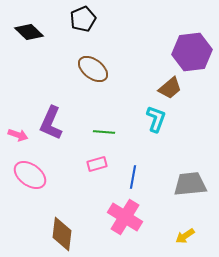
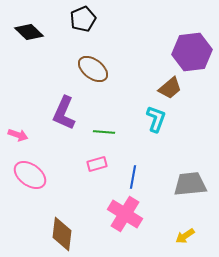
purple L-shape: moved 13 px right, 10 px up
pink cross: moved 3 px up
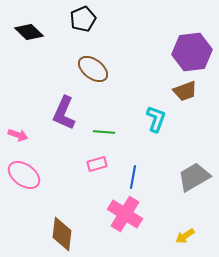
brown trapezoid: moved 15 px right, 3 px down; rotated 20 degrees clockwise
pink ellipse: moved 6 px left
gray trapezoid: moved 4 px right, 7 px up; rotated 24 degrees counterclockwise
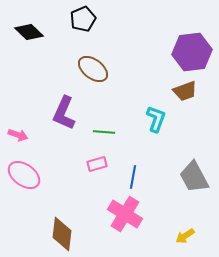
gray trapezoid: rotated 88 degrees counterclockwise
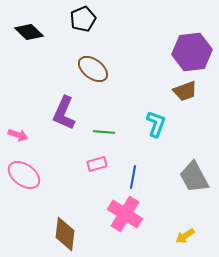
cyan L-shape: moved 5 px down
brown diamond: moved 3 px right
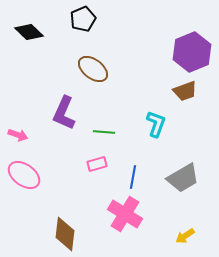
purple hexagon: rotated 15 degrees counterclockwise
gray trapezoid: moved 11 px left, 1 px down; rotated 92 degrees counterclockwise
